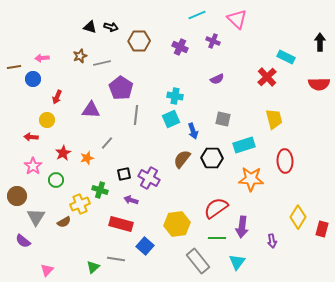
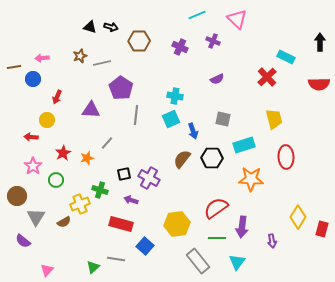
red ellipse at (285, 161): moved 1 px right, 4 px up
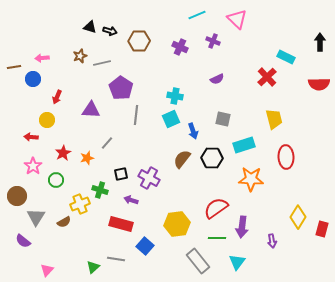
black arrow at (111, 27): moved 1 px left, 4 px down
black square at (124, 174): moved 3 px left
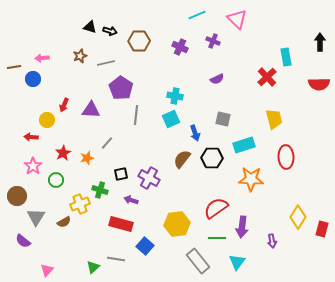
cyan rectangle at (286, 57): rotated 54 degrees clockwise
gray line at (102, 63): moved 4 px right
red arrow at (57, 97): moved 7 px right, 8 px down
blue arrow at (193, 131): moved 2 px right, 2 px down
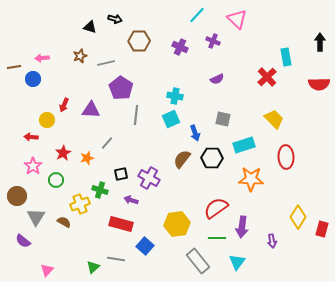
cyan line at (197, 15): rotated 24 degrees counterclockwise
black arrow at (110, 31): moved 5 px right, 12 px up
yellow trapezoid at (274, 119): rotated 30 degrees counterclockwise
brown semicircle at (64, 222): rotated 120 degrees counterclockwise
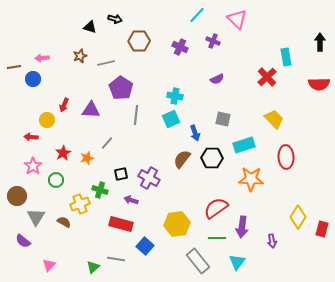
pink triangle at (47, 270): moved 2 px right, 5 px up
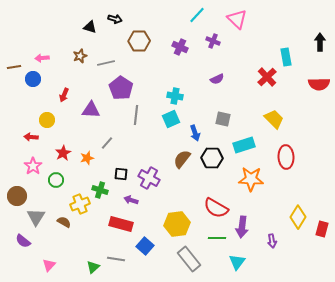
red arrow at (64, 105): moved 10 px up
black square at (121, 174): rotated 16 degrees clockwise
red semicircle at (216, 208): rotated 115 degrees counterclockwise
gray rectangle at (198, 261): moved 9 px left, 2 px up
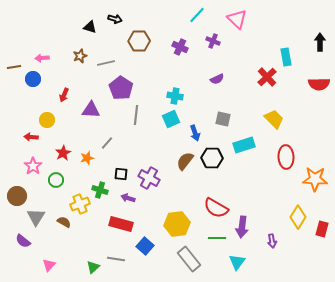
brown semicircle at (182, 159): moved 3 px right, 2 px down
orange star at (251, 179): moved 64 px right
purple arrow at (131, 200): moved 3 px left, 2 px up
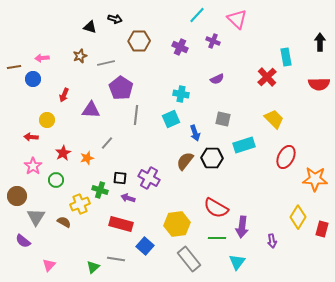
cyan cross at (175, 96): moved 6 px right, 2 px up
red ellipse at (286, 157): rotated 30 degrees clockwise
black square at (121, 174): moved 1 px left, 4 px down
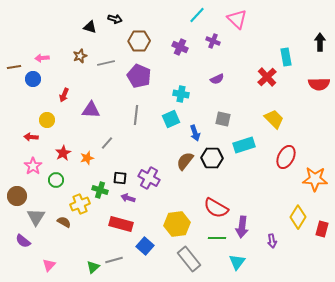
purple pentagon at (121, 88): moved 18 px right, 12 px up; rotated 10 degrees counterclockwise
gray line at (116, 259): moved 2 px left, 1 px down; rotated 24 degrees counterclockwise
